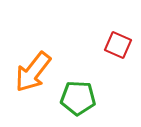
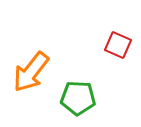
orange arrow: moved 2 px left
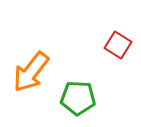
red square: rotated 8 degrees clockwise
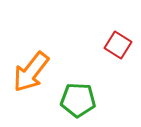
green pentagon: moved 2 px down
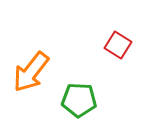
green pentagon: moved 1 px right
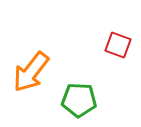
red square: rotated 12 degrees counterclockwise
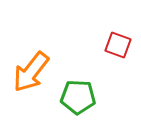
green pentagon: moved 1 px left, 3 px up
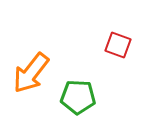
orange arrow: moved 1 px down
